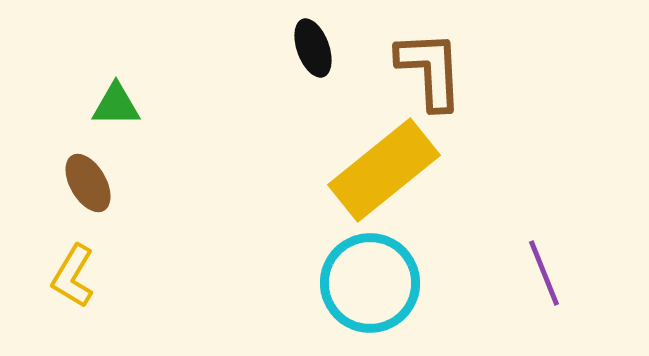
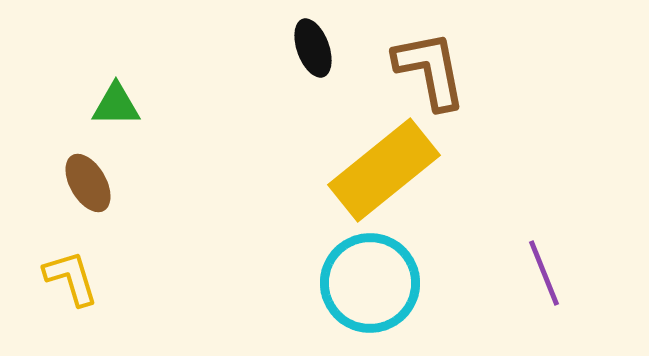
brown L-shape: rotated 8 degrees counterclockwise
yellow L-shape: moved 2 px left, 2 px down; rotated 132 degrees clockwise
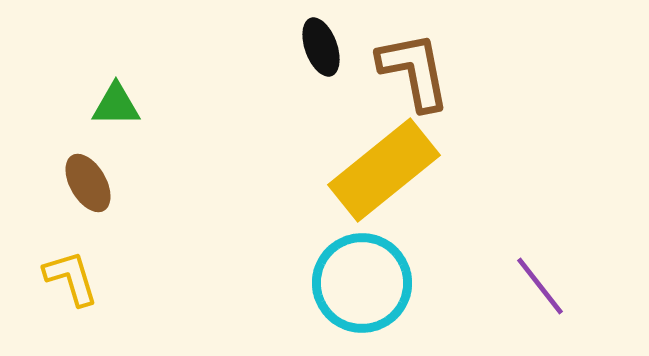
black ellipse: moved 8 px right, 1 px up
brown L-shape: moved 16 px left, 1 px down
purple line: moved 4 px left, 13 px down; rotated 16 degrees counterclockwise
cyan circle: moved 8 px left
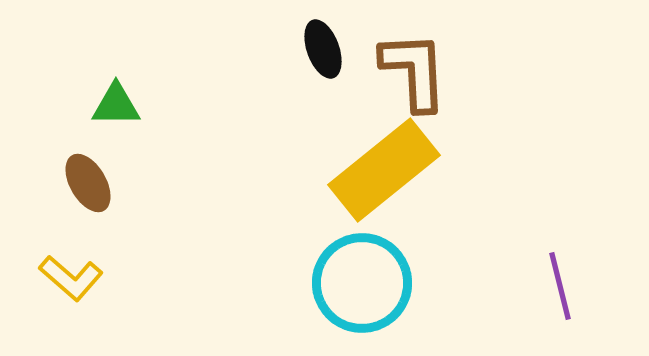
black ellipse: moved 2 px right, 2 px down
brown L-shape: rotated 8 degrees clockwise
yellow L-shape: rotated 148 degrees clockwise
purple line: moved 20 px right; rotated 24 degrees clockwise
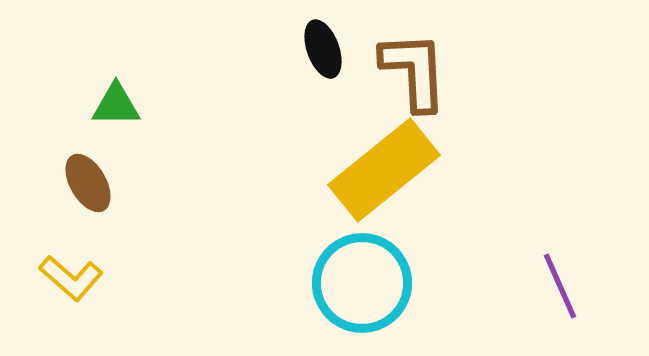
purple line: rotated 10 degrees counterclockwise
